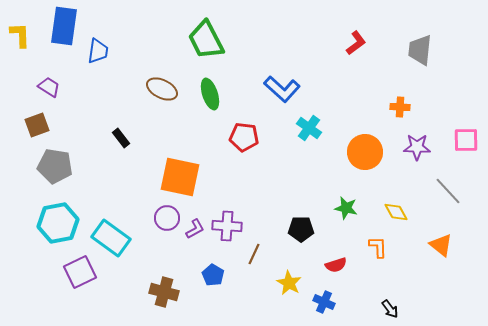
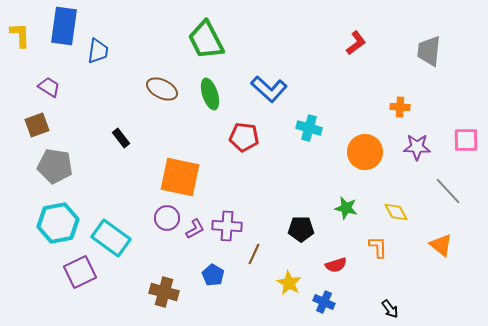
gray trapezoid: moved 9 px right, 1 px down
blue L-shape: moved 13 px left
cyan cross: rotated 20 degrees counterclockwise
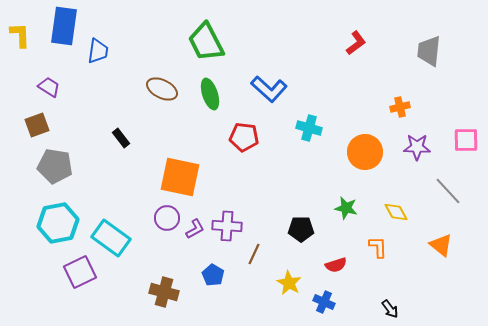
green trapezoid: moved 2 px down
orange cross: rotated 18 degrees counterclockwise
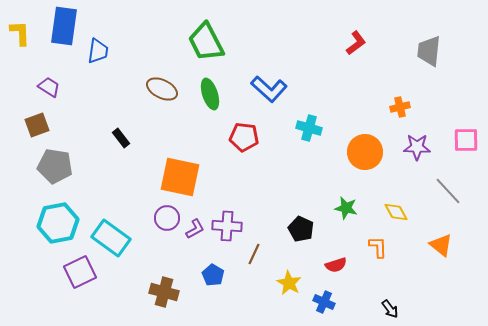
yellow L-shape: moved 2 px up
black pentagon: rotated 25 degrees clockwise
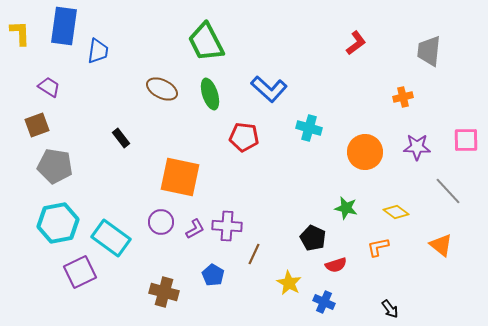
orange cross: moved 3 px right, 10 px up
yellow diamond: rotated 25 degrees counterclockwise
purple circle: moved 6 px left, 4 px down
black pentagon: moved 12 px right, 9 px down
orange L-shape: rotated 100 degrees counterclockwise
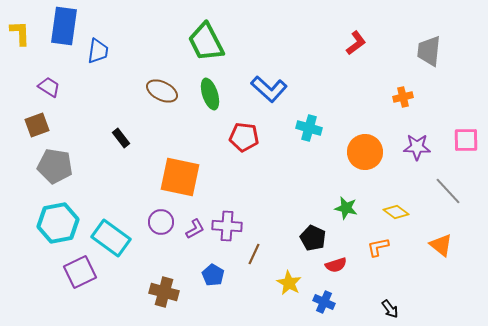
brown ellipse: moved 2 px down
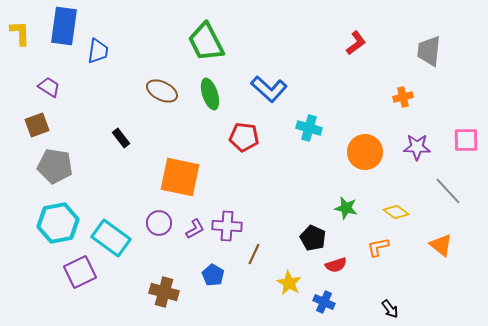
purple circle: moved 2 px left, 1 px down
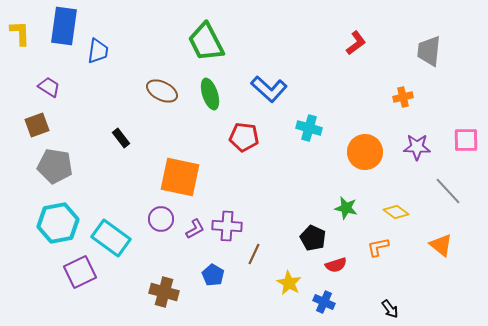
purple circle: moved 2 px right, 4 px up
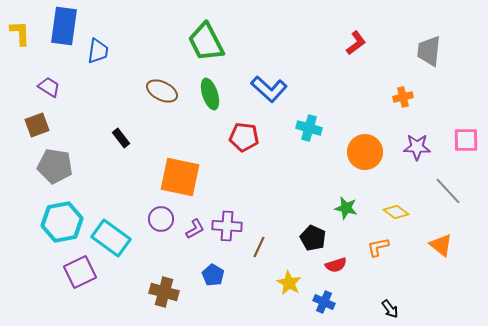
cyan hexagon: moved 4 px right, 1 px up
brown line: moved 5 px right, 7 px up
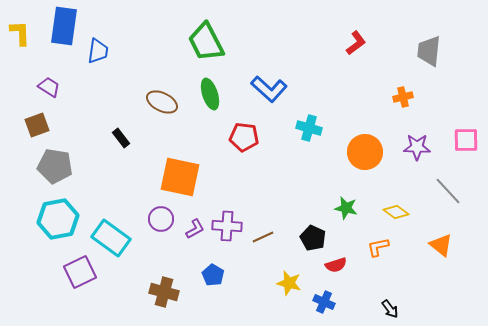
brown ellipse: moved 11 px down
cyan hexagon: moved 4 px left, 3 px up
brown line: moved 4 px right, 10 px up; rotated 40 degrees clockwise
yellow star: rotated 15 degrees counterclockwise
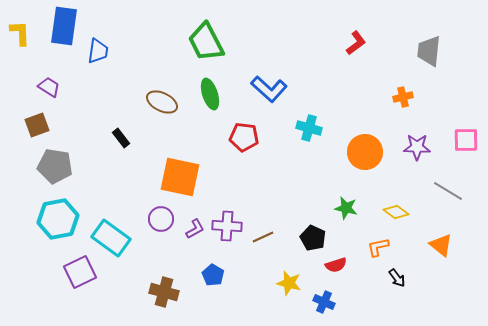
gray line: rotated 16 degrees counterclockwise
black arrow: moved 7 px right, 31 px up
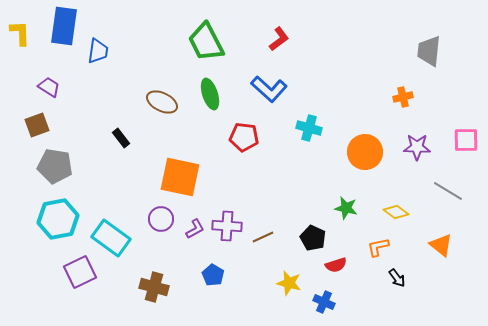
red L-shape: moved 77 px left, 4 px up
brown cross: moved 10 px left, 5 px up
